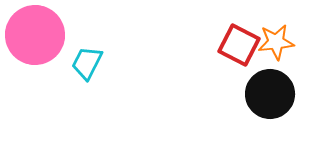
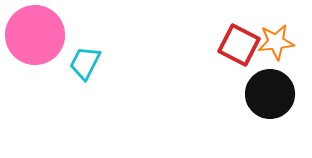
cyan trapezoid: moved 2 px left
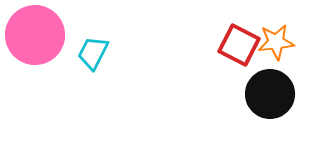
cyan trapezoid: moved 8 px right, 10 px up
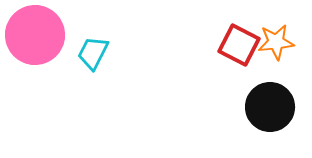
black circle: moved 13 px down
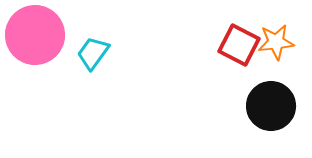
cyan trapezoid: rotated 9 degrees clockwise
black circle: moved 1 px right, 1 px up
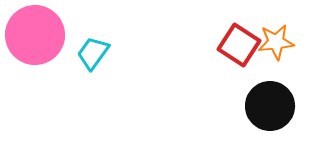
red square: rotated 6 degrees clockwise
black circle: moved 1 px left
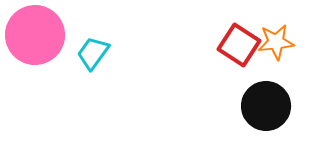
black circle: moved 4 px left
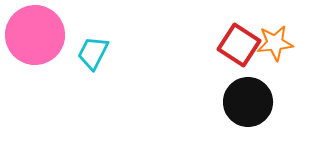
orange star: moved 1 px left, 1 px down
cyan trapezoid: rotated 9 degrees counterclockwise
black circle: moved 18 px left, 4 px up
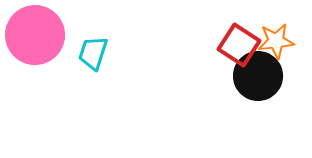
orange star: moved 1 px right, 2 px up
cyan trapezoid: rotated 9 degrees counterclockwise
black circle: moved 10 px right, 26 px up
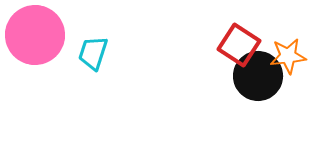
orange star: moved 12 px right, 15 px down
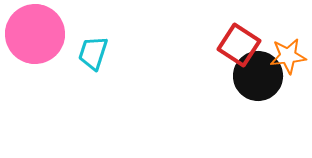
pink circle: moved 1 px up
